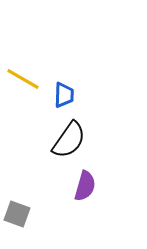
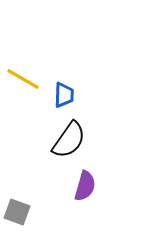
gray square: moved 2 px up
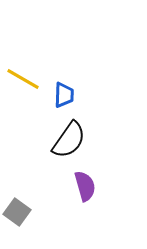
purple semicircle: rotated 32 degrees counterclockwise
gray square: rotated 16 degrees clockwise
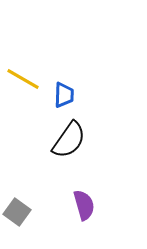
purple semicircle: moved 1 px left, 19 px down
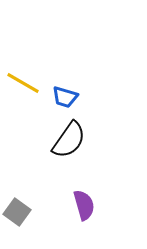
yellow line: moved 4 px down
blue trapezoid: moved 1 px right, 2 px down; rotated 104 degrees clockwise
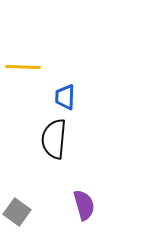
yellow line: moved 16 px up; rotated 28 degrees counterclockwise
blue trapezoid: rotated 76 degrees clockwise
black semicircle: moved 15 px left, 1 px up; rotated 150 degrees clockwise
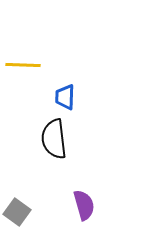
yellow line: moved 2 px up
black semicircle: rotated 12 degrees counterclockwise
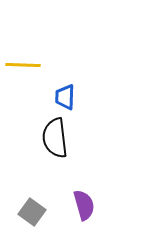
black semicircle: moved 1 px right, 1 px up
gray square: moved 15 px right
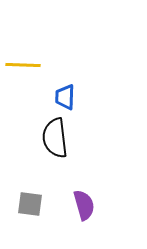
gray square: moved 2 px left, 8 px up; rotated 28 degrees counterclockwise
